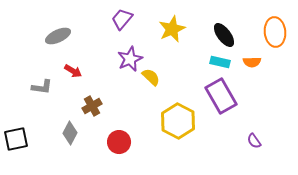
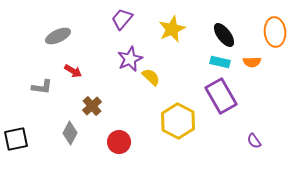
brown cross: rotated 12 degrees counterclockwise
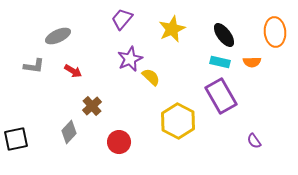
gray L-shape: moved 8 px left, 21 px up
gray diamond: moved 1 px left, 1 px up; rotated 15 degrees clockwise
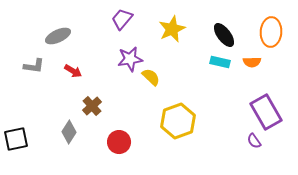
orange ellipse: moved 4 px left; rotated 8 degrees clockwise
purple star: rotated 15 degrees clockwise
purple rectangle: moved 45 px right, 16 px down
yellow hexagon: rotated 12 degrees clockwise
gray diamond: rotated 10 degrees counterclockwise
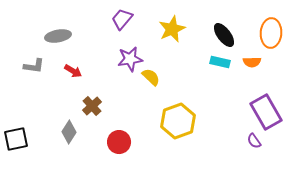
orange ellipse: moved 1 px down
gray ellipse: rotated 15 degrees clockwise
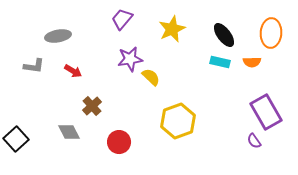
gray diamond: rotated 60 degrees counterclockwise
black square: rotated 30 degrees counterclockwise
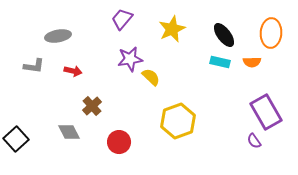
red arrow: rotated 18 degrees counterclockwise
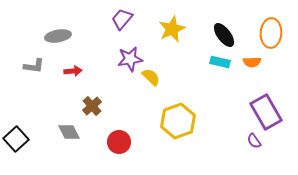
red arrow: rotated 18 degrees counterclockwise
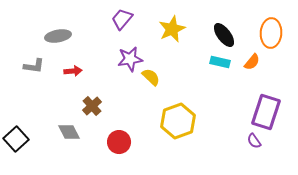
orange semicircle: rotated 48 degrees counterclockwise
purple rectangle: rotated 48 degrees clockwise
